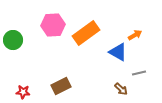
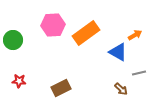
brown rectangle: moved 2 px down
red star: moved 4 px left, 11 px up
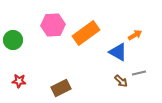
brown arrow: moved 8 px up
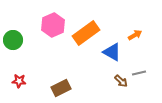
pink hexagon: rotated 20 degrees counterclockwise
blue triangle: moved 6 px left
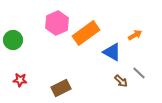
pink hexagon: moved 4 px right, 2 px up
gray line: rotated 56 degrees clockwise
red star: moved 1 px right, 1 px up
